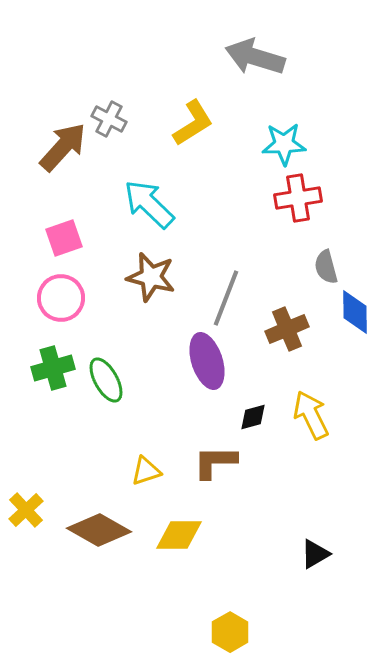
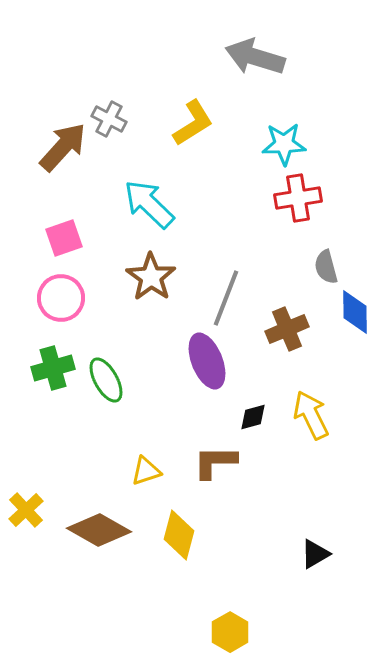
brown star: rotated 21 degrees clockwise
purple ellipse: rotated 4 degrees counterclockwise
yellow diamond: rotated 75 degrees counterclockwise
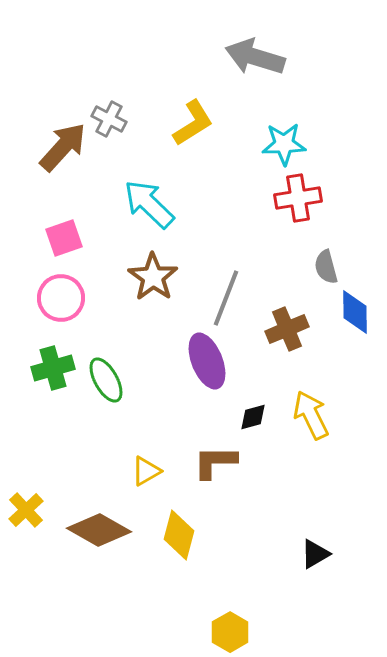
brown star: moved 2 px right
yellow triangle: rotated 12 degrees counterclockwise
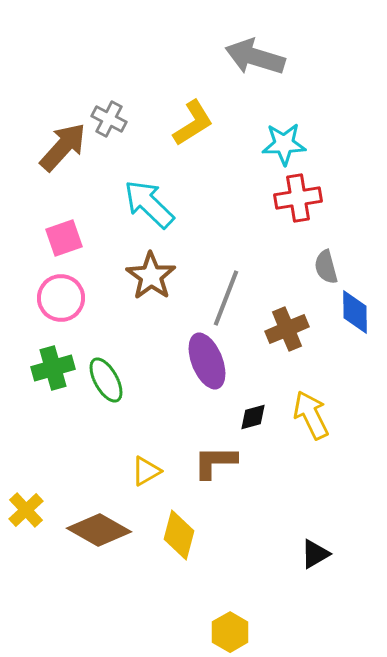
brown star: moved 2 px left, 1 px up
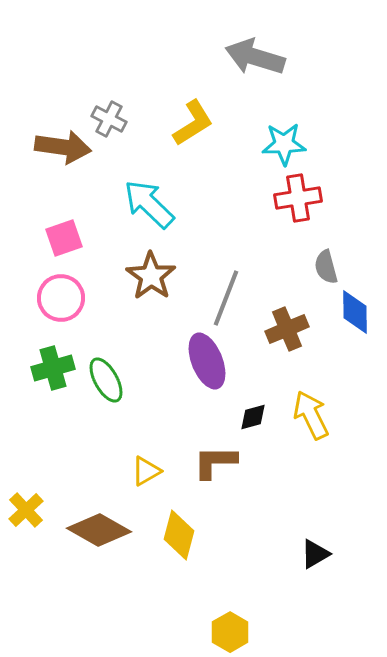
brown arrow: rotated 56 degrees clockwise
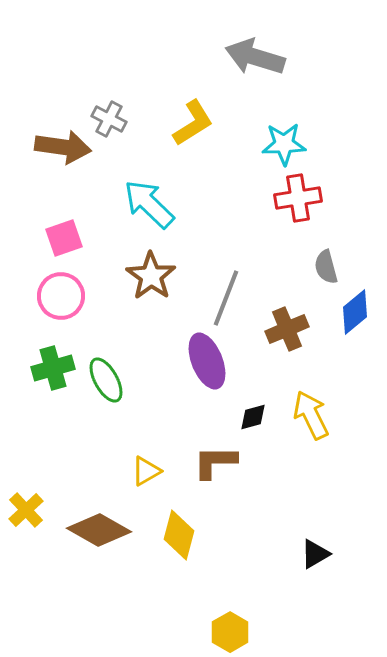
pink circle: moved 2 px up
blue diamond: rotated 51 degrees clockwise
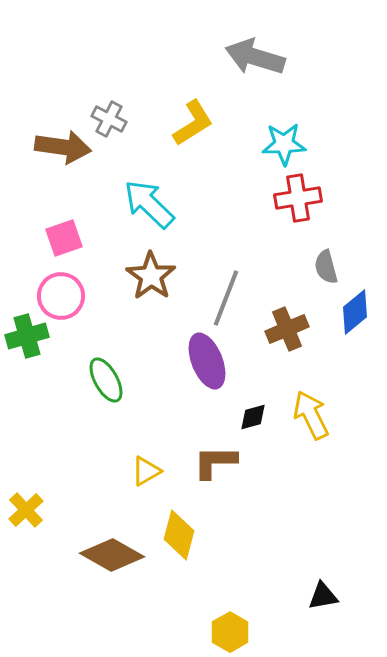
green cross: moved 26 px left, 32 px up
brown diamond: moved 13 px right, 25 px down
black triangle: moved 8 px right, 42 px down; rotated 20 degrees clockwise
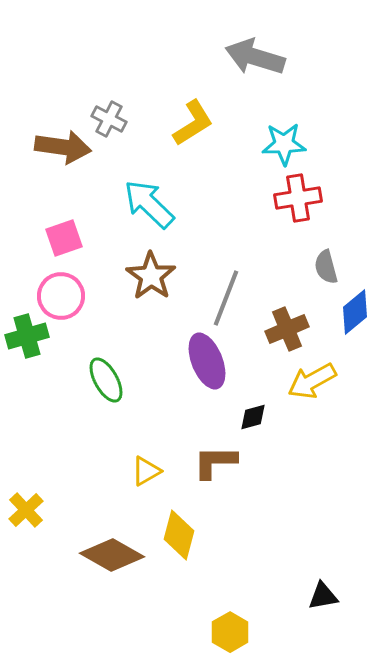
yellow arrow: moved 1 px right, 34 px up; rotated 93 degrees counterclockwise
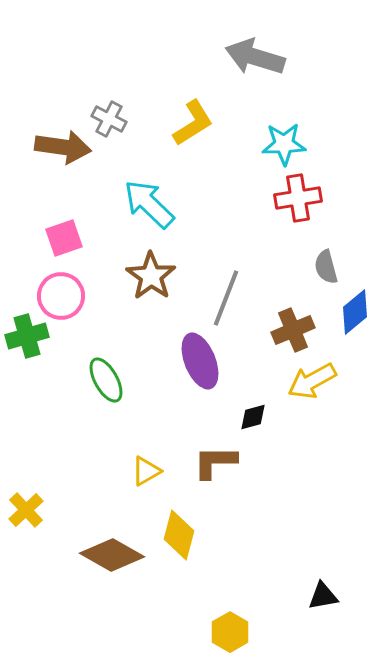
brown cross: moved 6 px right, 1 px down
purple ellipse: moved 7 px left
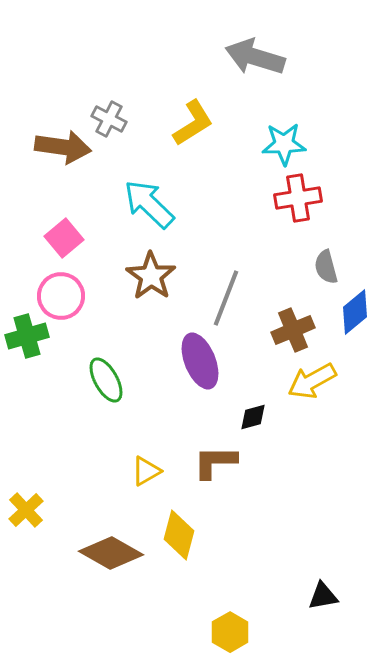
pink square: rotated 21 degrees counterclockwise
brown diamond: moved 1 px left, 2 px up
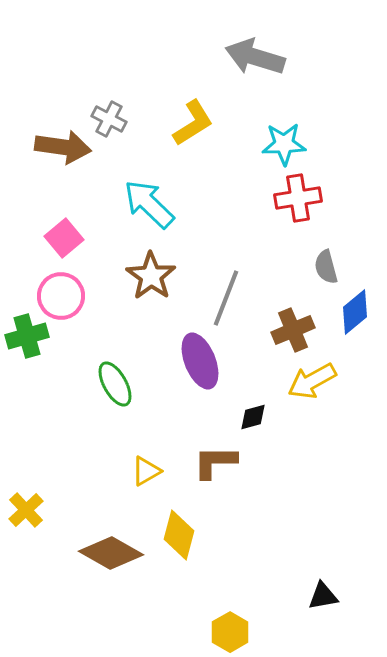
green ellipse: moved 9 px right, 4 px down
